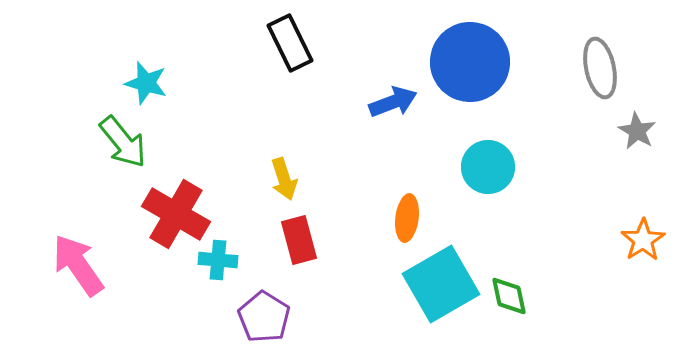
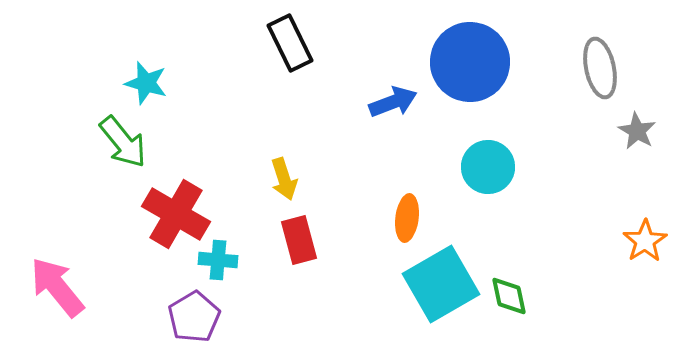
orange star: moved 2 px right, 1 px down
pink arrow: moved 21 px left, 22 px down; rotated 4 degrees counterclockwise
purple pentagon: moved 70 px left; rotated 9 degrees clockwise
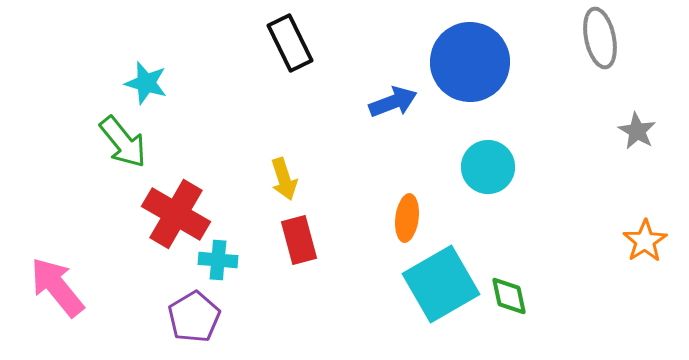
gray ellipse: moved 30 px up
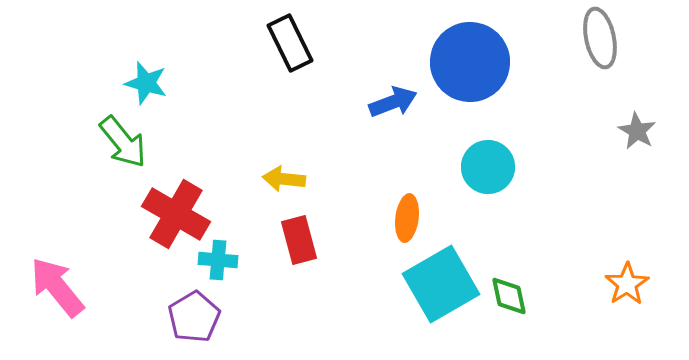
yellow arrow: rotated 114 degrees clockwise
orange star: moved 18 px left, 43 px down
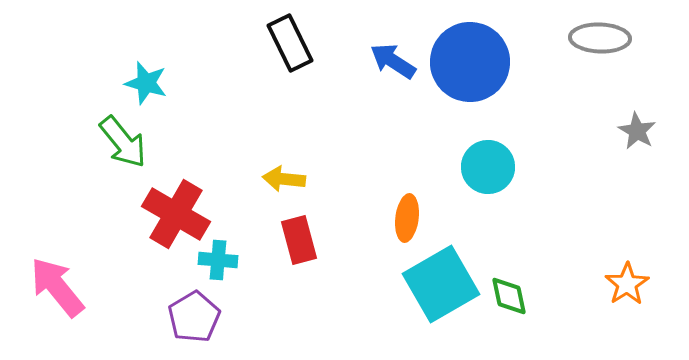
gray ellipse: rotated 76 degrees counterclockwise
blue arrow: moved 41 px up; rotated 126 degrees counterclockwise
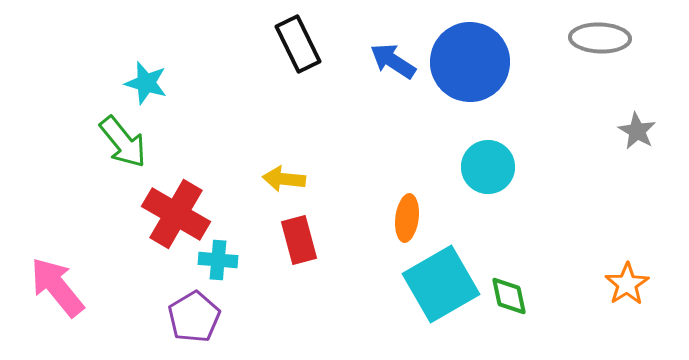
black rectangle: moved 8 px right, 1 px down
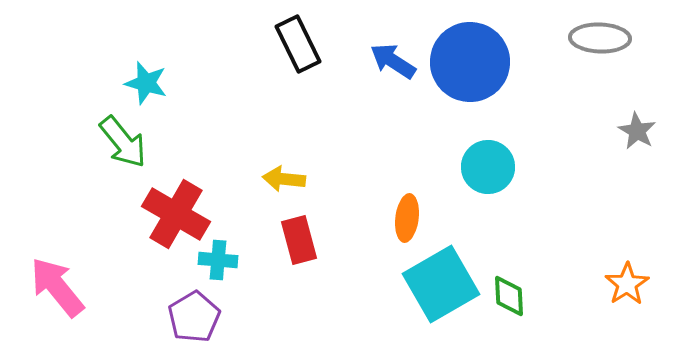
green diamond: rotated 9 degrees clockwise
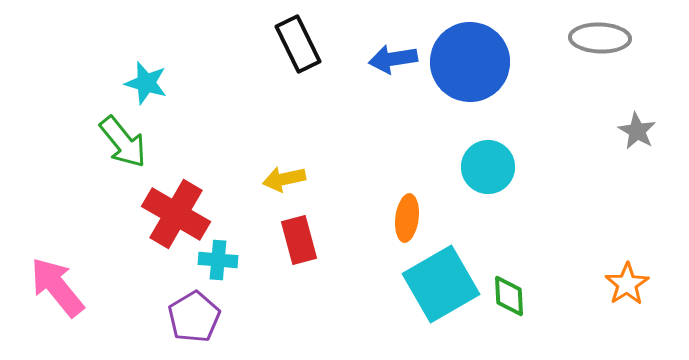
blue arrow: moved 2 px up; rotated 42 degrees counterclockwise
yellow arrow: rotated 18 degrees counterclockwise
